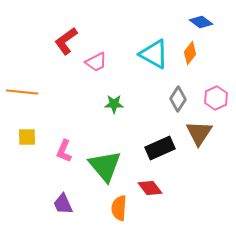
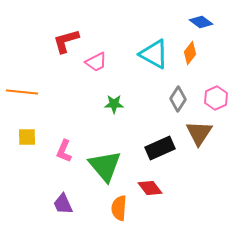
red L-shape: rotated 20 degrees clockwise
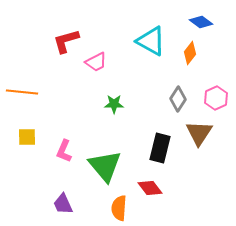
cyan triangle: moved 3 px left, 13 px up
black rectangle: rotated 52 degrees counterclockwise
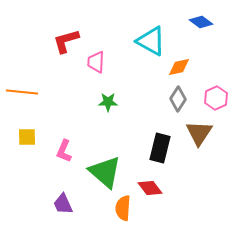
orange diamond: moved 11 px left, 14 px down; rotated 40 degrees clockwise
pink trapezoid: rotated 120 degrees clockwise
green star: moved 6 px left, 2 px up
green triangle: moved 6 px down; rotated 9 degrees counterclockwise
orange semicircle: moved 4 px right
